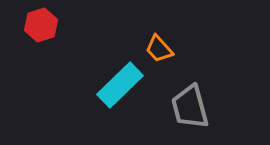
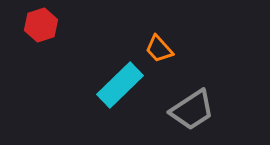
gray trapezoid: moved 2 px right, 3 px down; rotated 108 degrees counterclockwise
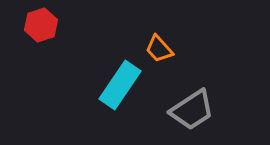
cyan rectangle: rotated 12 degrees counterclockwise
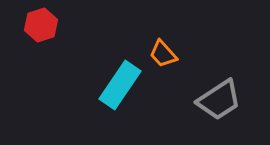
orange trapezoid: moved 4 px right, 5 px down
gray trapezoid: moved 27 px right, 10 px up
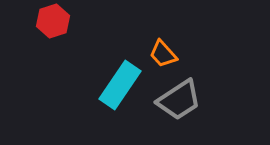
red hexagon: moved 12 px right, 4 px up
gray trapezoid: moved 40 px left
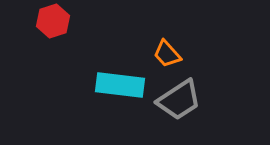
orange trapezoid: moved 4 px right
cyan rectangle: rotated 63 degrees clockwise
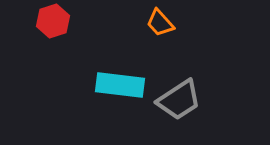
orange trapezoid: moved 7 px left, 31 px up
